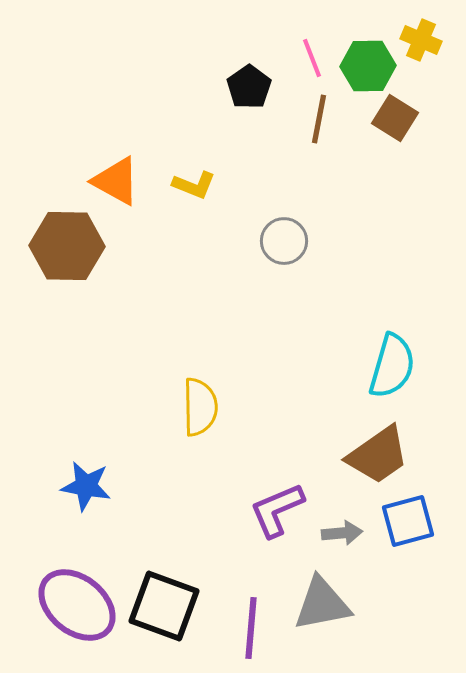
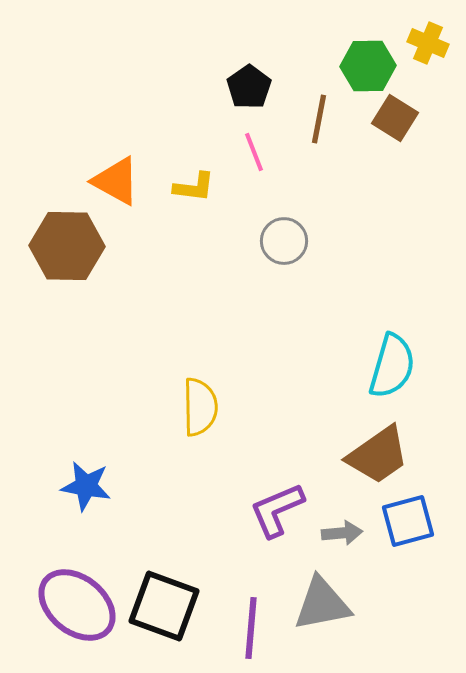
yellow cross: moved 7 px right, 3 px down
pink line: moved 58 px left, 94 px down
yellow L-shape: moved 2 px down; rotated 15 degrees counterclockwise
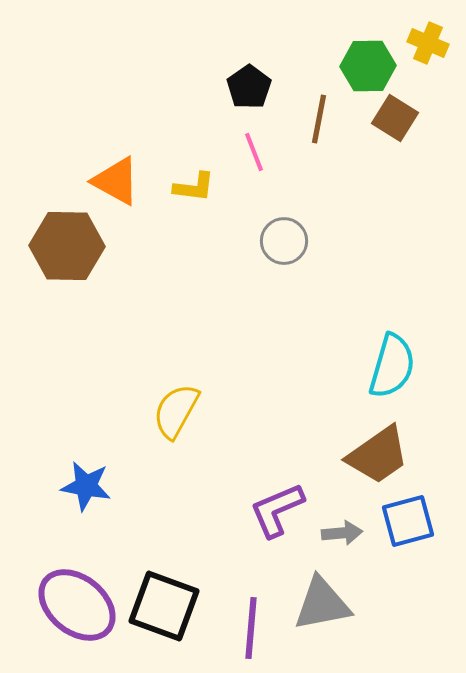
yellow semicircle: moved 24 px left, 4 px down; rotated 150 degrees counterclockwise
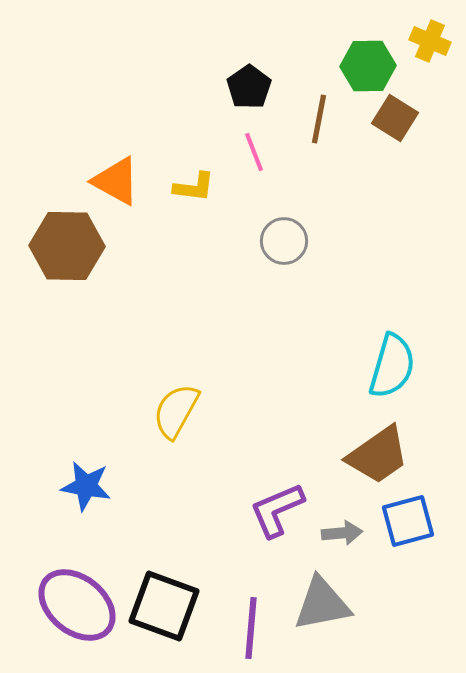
yellow cross: moved 2 px right, 2 px up
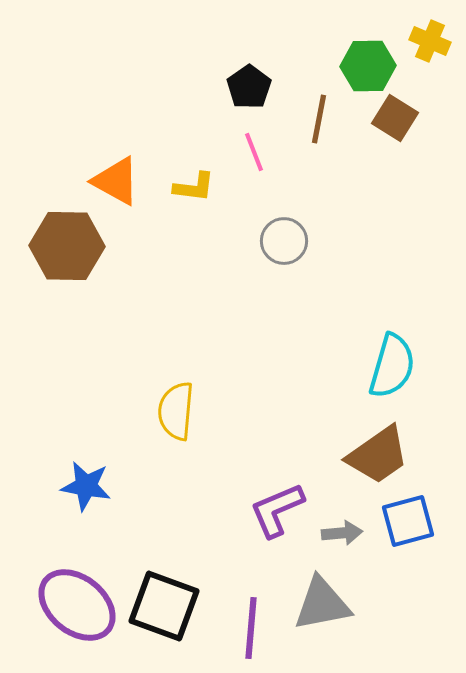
yellow semicircle: rotated 24 degrees counterclockwise
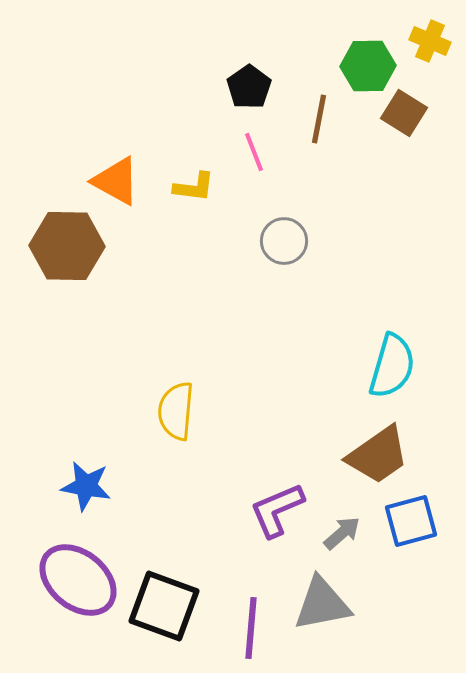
brown square: moved 9 px right, 5 px up
blue square: moved 3 px right
gray arrow: rotated 36 degrees counterclockwise
purple ellipse: moved 1 px right, 25 px up
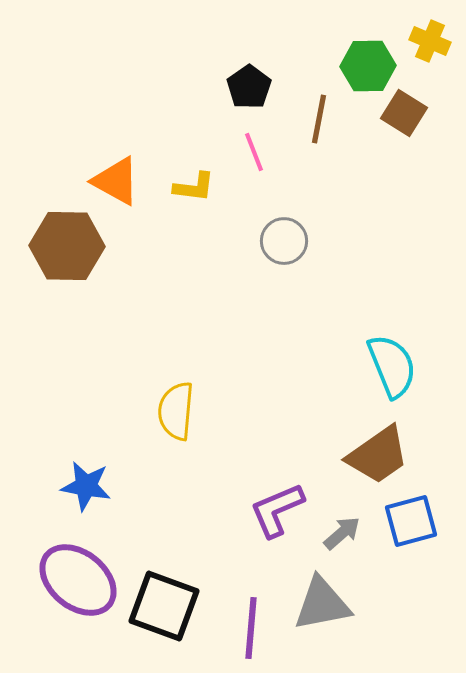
cyan semicircle: rotated 38 degrees counterclockwise
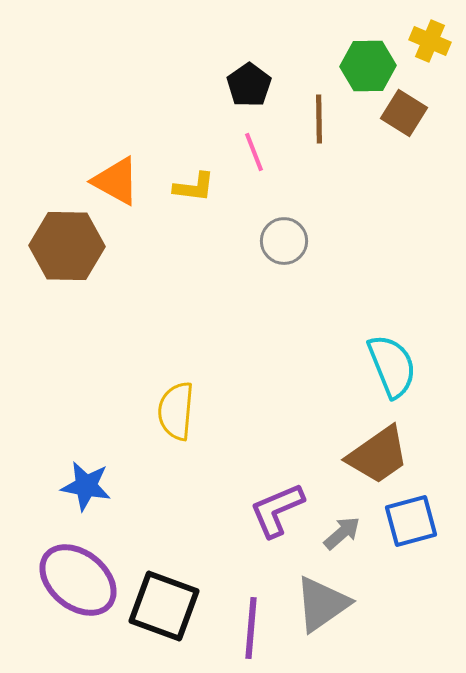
black pentagon: moved 2 px up
brown line: rotated 12 degrees counterclockwise
gray triangle: rotated 24 degrees counterclockwise
